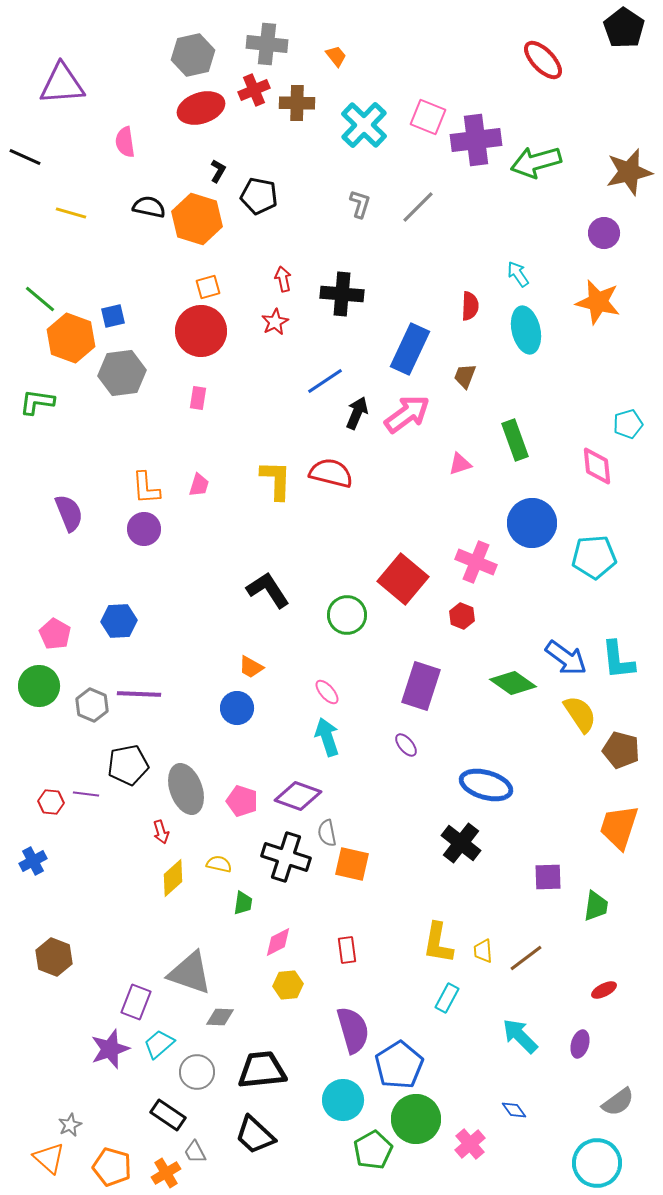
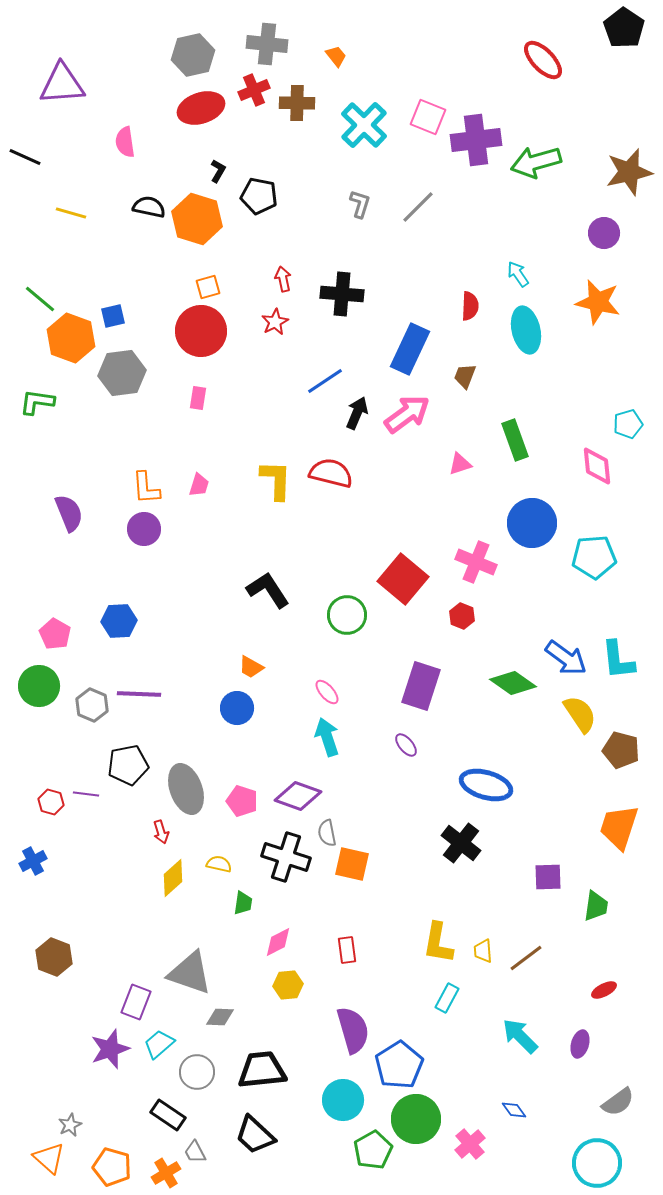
red hexagon at (51, 802): rotated 10 degrees clockwise
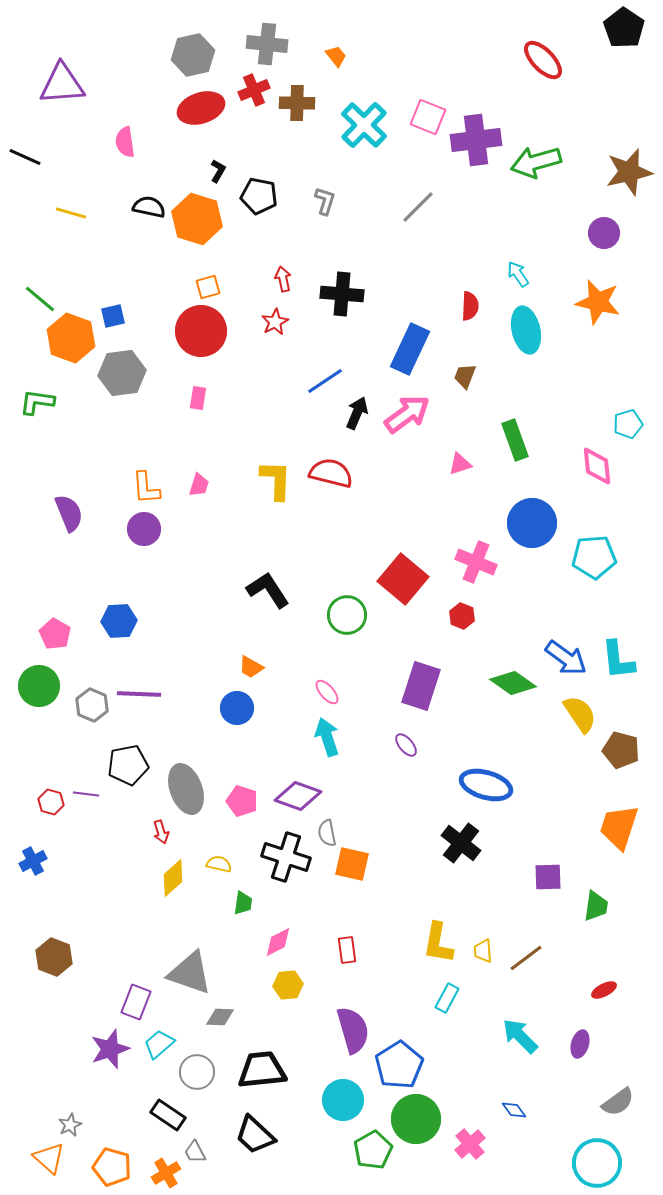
gray L-shape at (360, 204): moved 35 px left, 3 px up
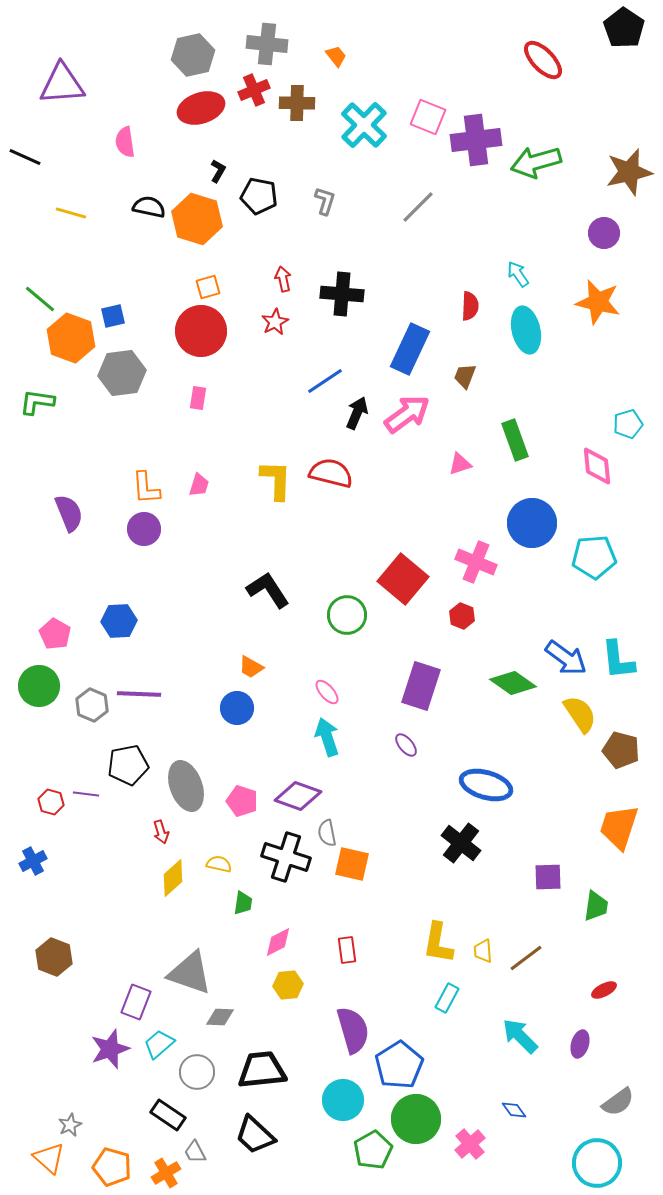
gray ellipse at (186, 789): moved 3 px up
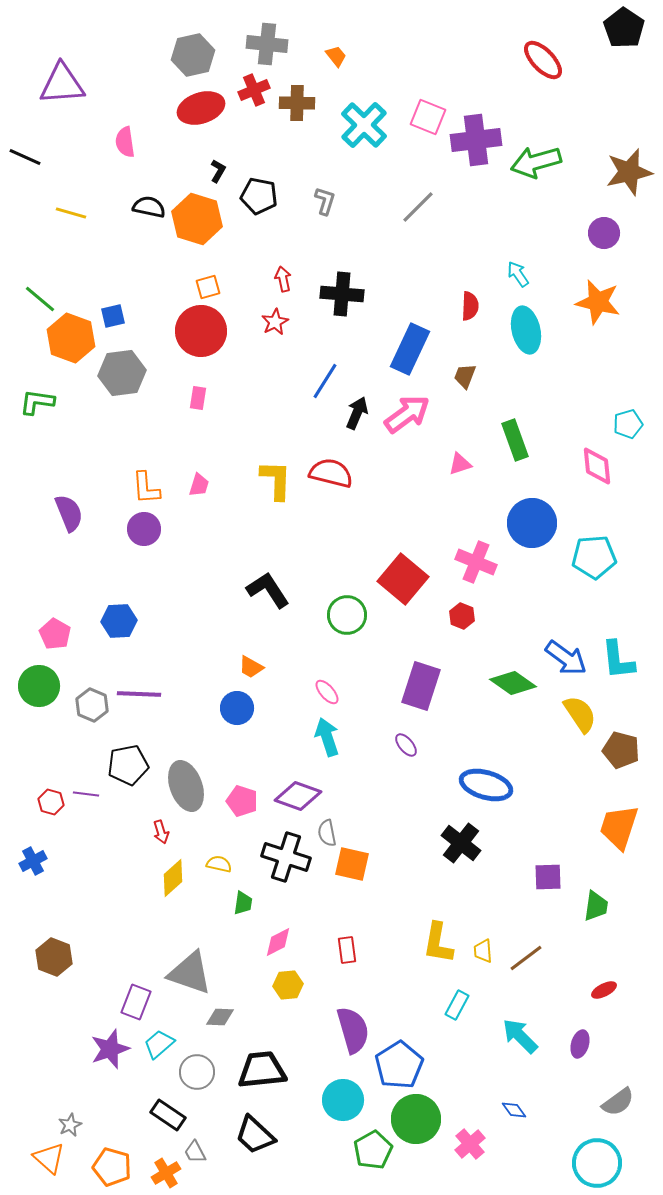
blue line at (325, 381): rotated 24 degrees counterclockwise
cyan rectangle at (447, 998): moved 10 px right, 7 px down
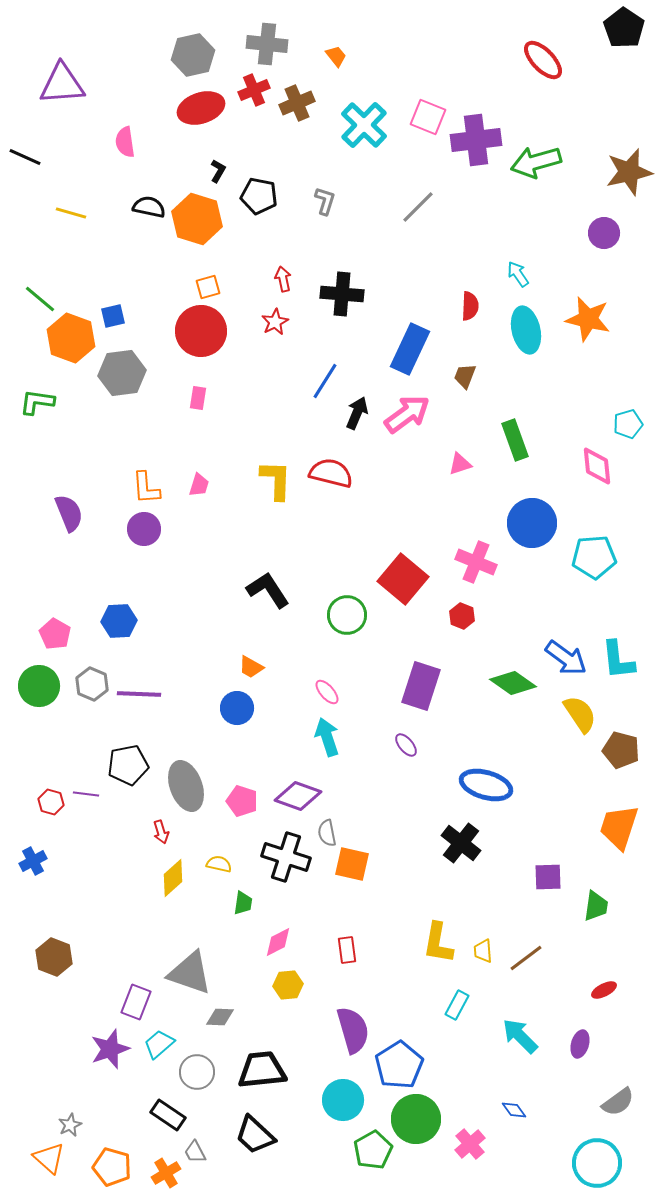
brown cross at (297, 103): rotated 24 degrees counterclockwise
orange star at (598, 302): moved 10 px left, 17 px down
gray hexagon at (92, 705): moved 21 px up
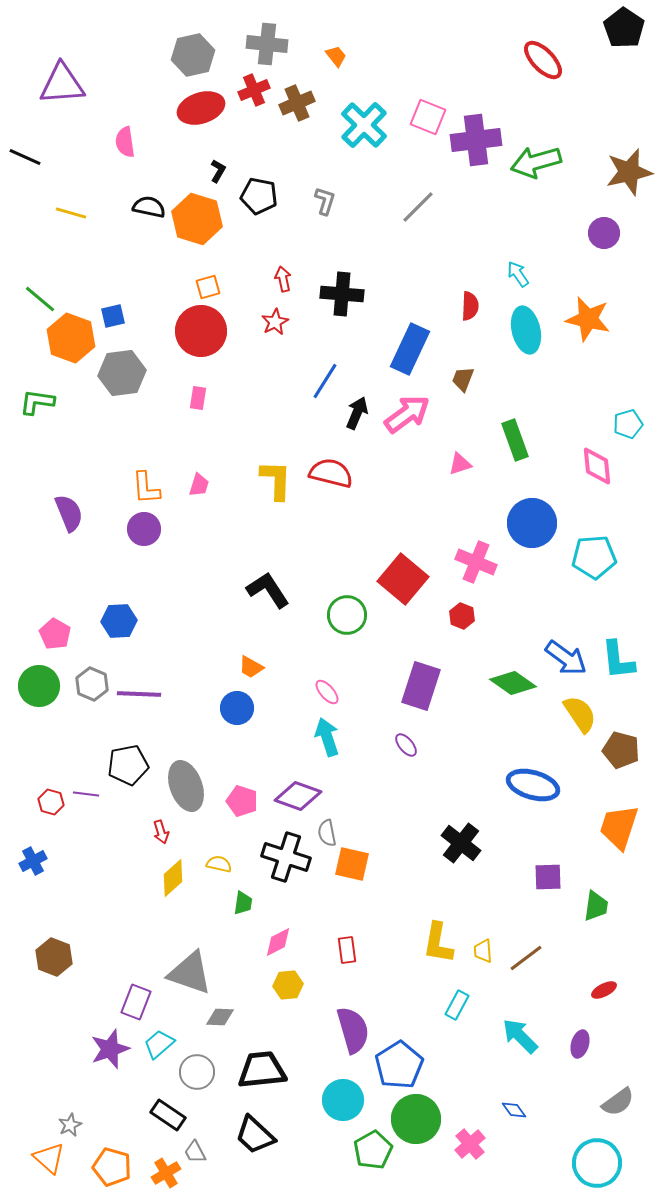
brown trapezoid at (465, 376): moved 2 px left, 3 px down
blue ellipse at (486, 785): moved 47 px right
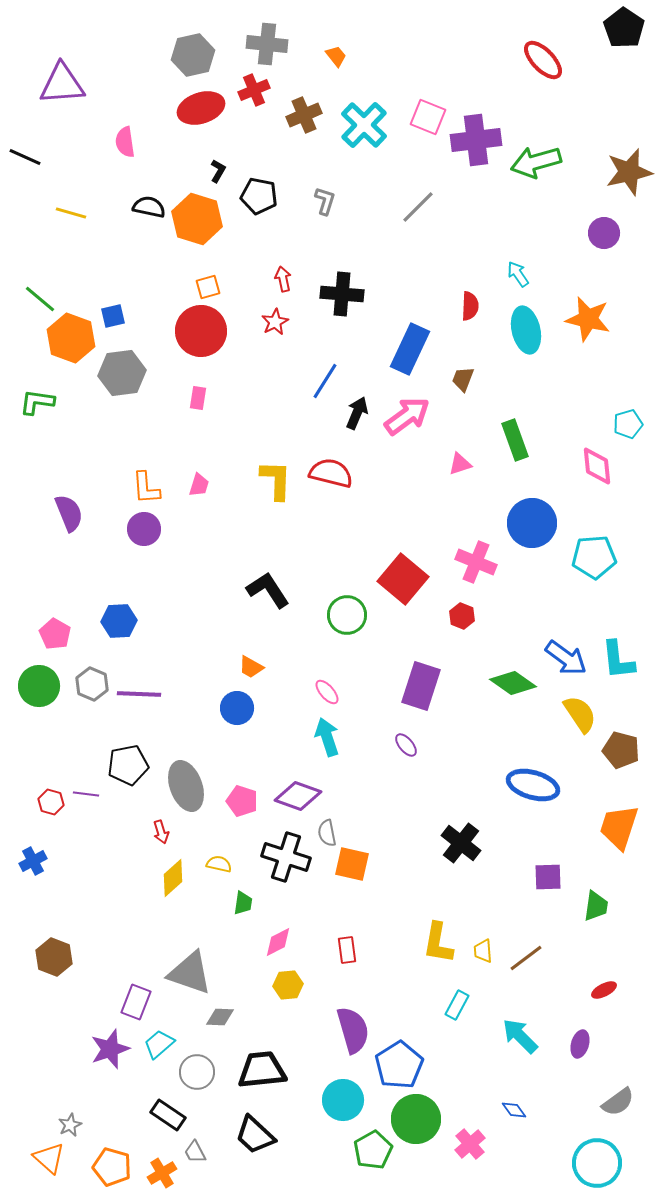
brown cross at (297, 103): moved 7 px right, 12 px down
pink arrow at (407, 414): moved 2 px down
orange cross at (166, 1173): moved 4 px left
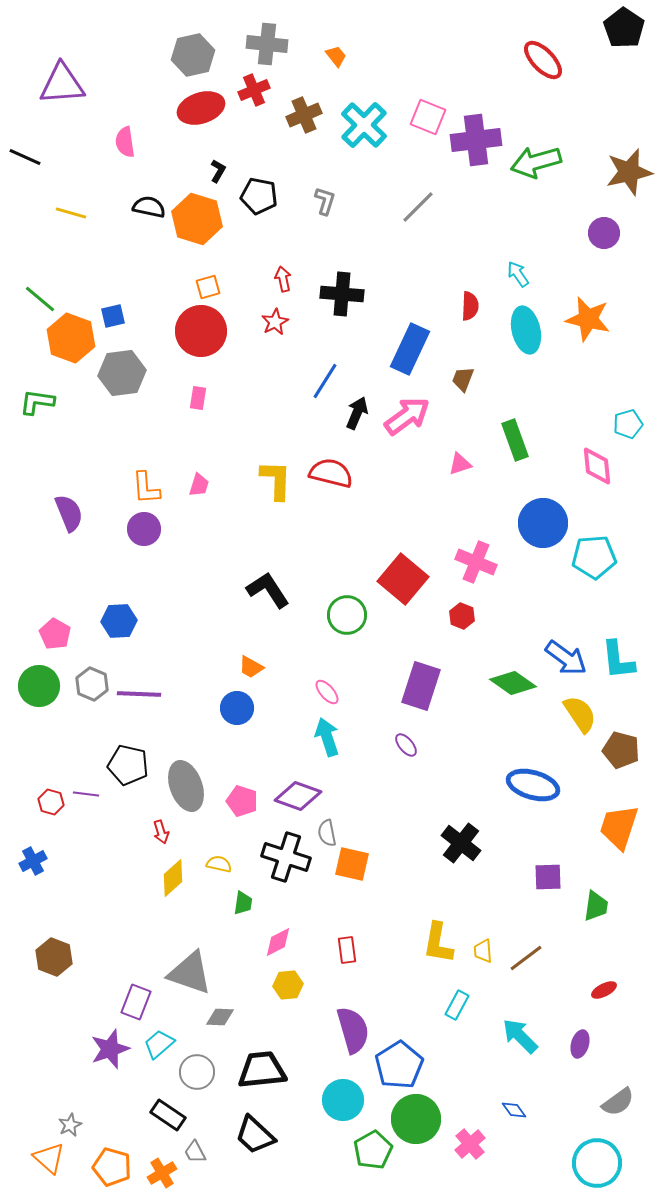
blue circle at (532, 523): moved 11 px right
black pentagon at (128, 765): rotated 24 degrees clockwise
